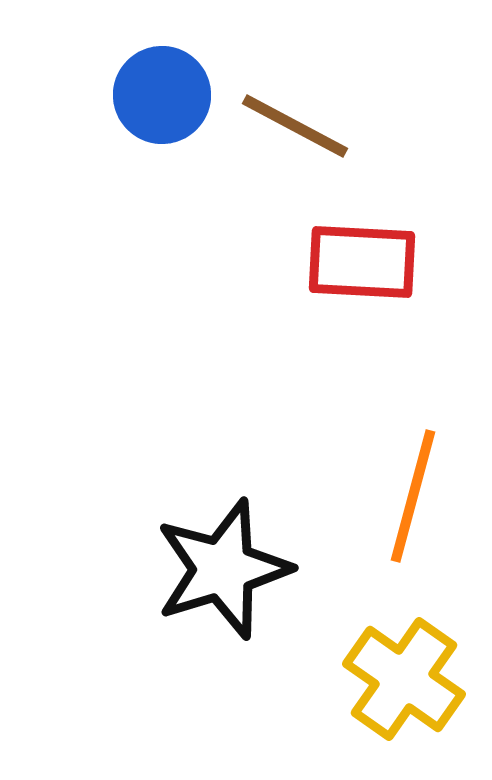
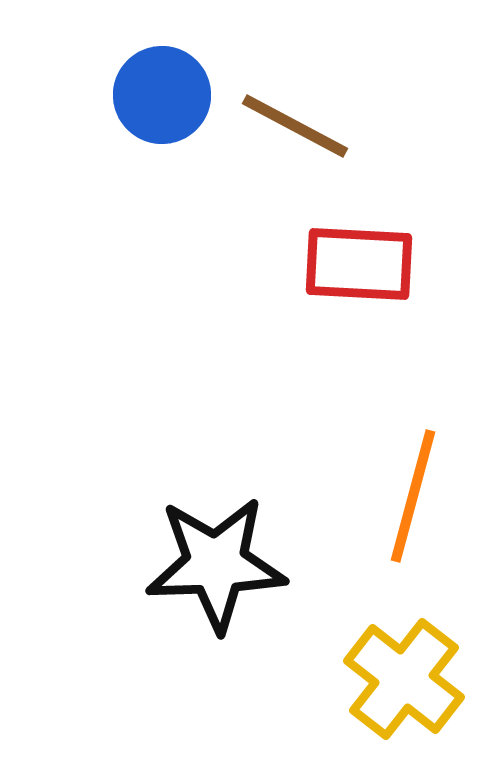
red rectangle: moved 3 px left, 2 px down
black star: moved 7 px left, 5 px up; rotated 15 degrees clockwise
yellow cross: rotated 3 degrees clockwise
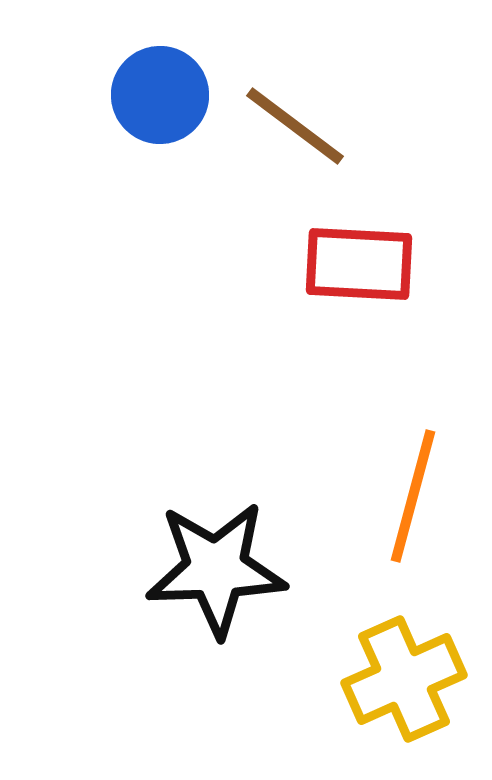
blue circle: moved 2 px left
brown line: rotated 9 degrees clockwise
black star: moved 5 px down
yellow cross: rotated 28 degrees clockwise
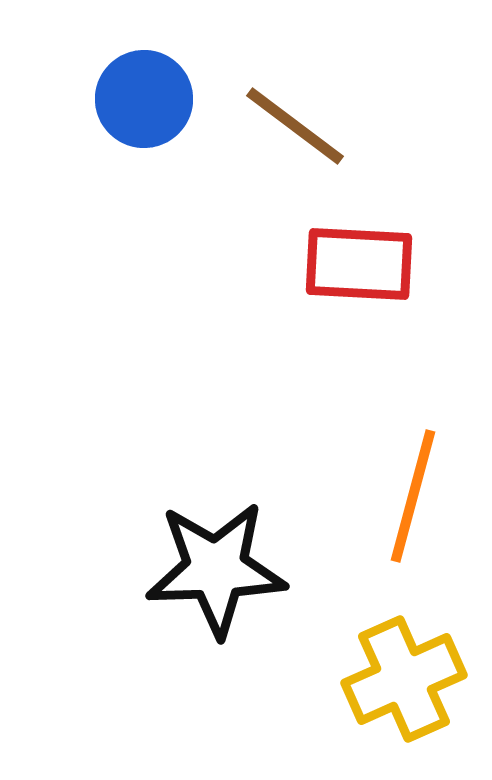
blue circle: moved 16 px left, 4 px down
